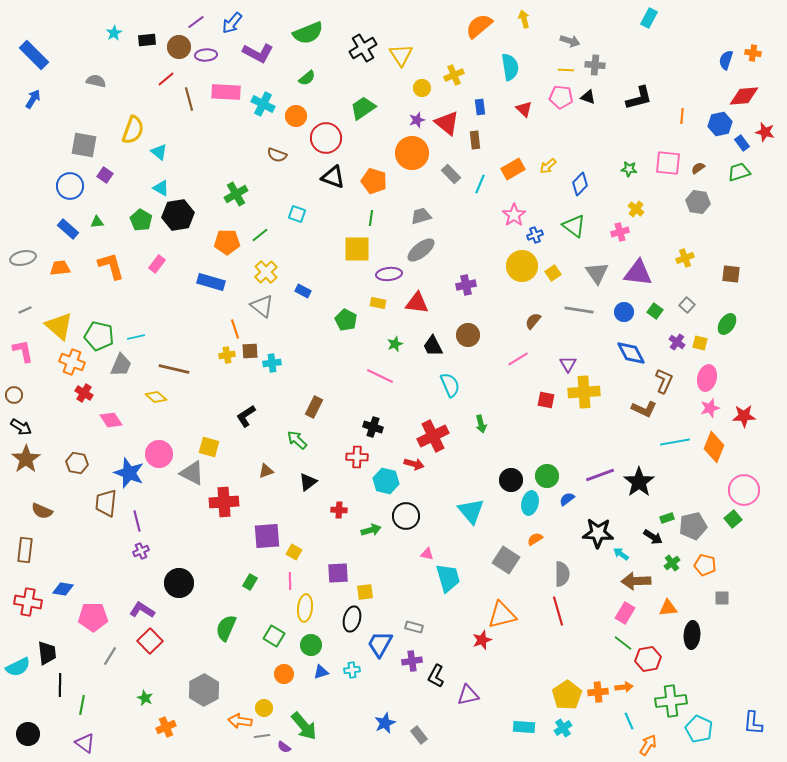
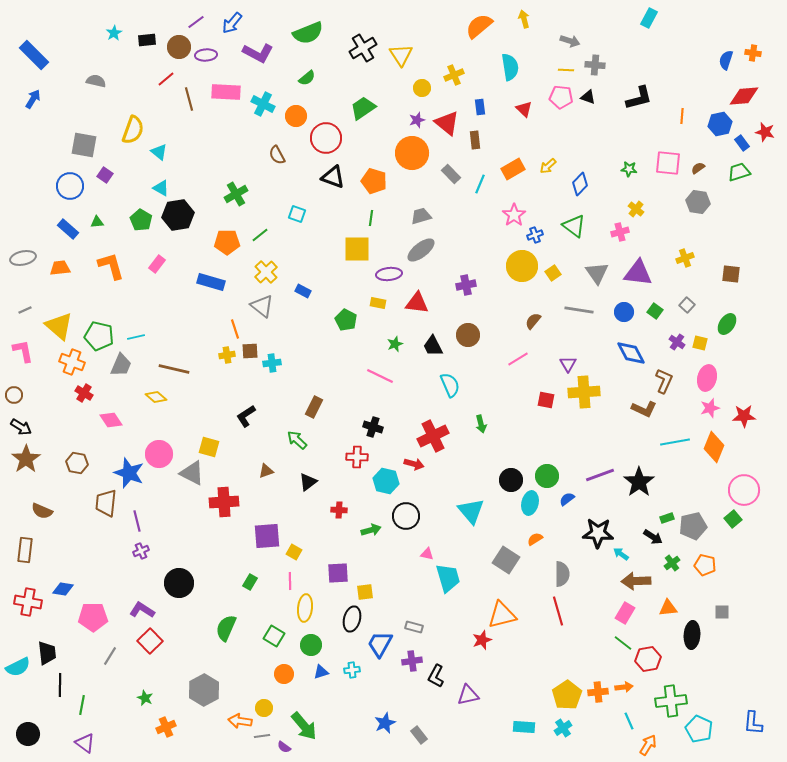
brown semicircle at (277, 155): rotated 42 degrees clockwise
gray square at (722, 598): moved 14 px down
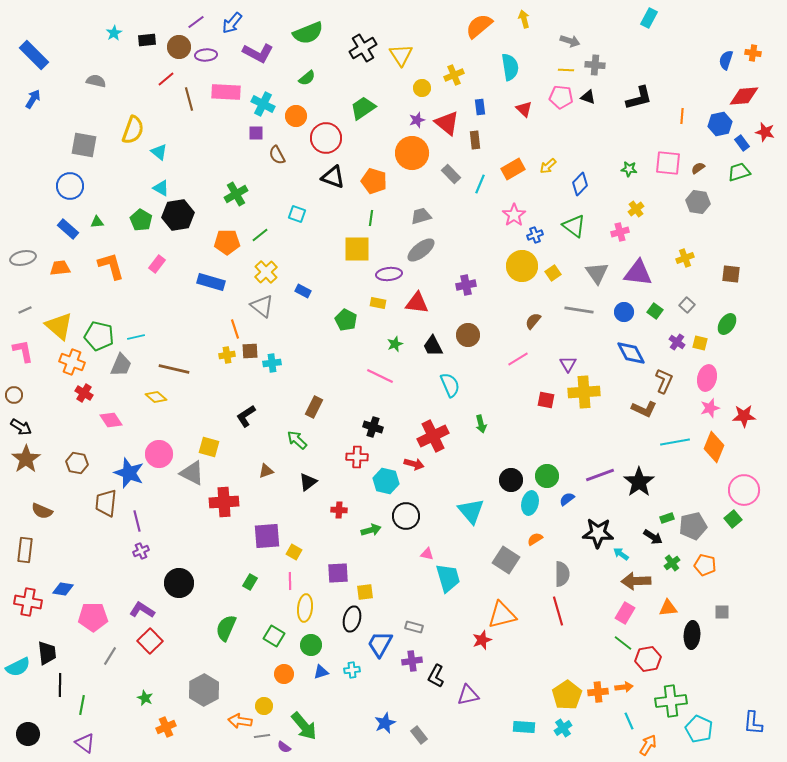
purple square at (105, 175): moved 151 px right, 42 px up; rotated 35 degrees counterclockwise
yellow cross at (636, 209): rotated 14 degrees clockwise
yellow circle at (264, 708): moved 2 px up
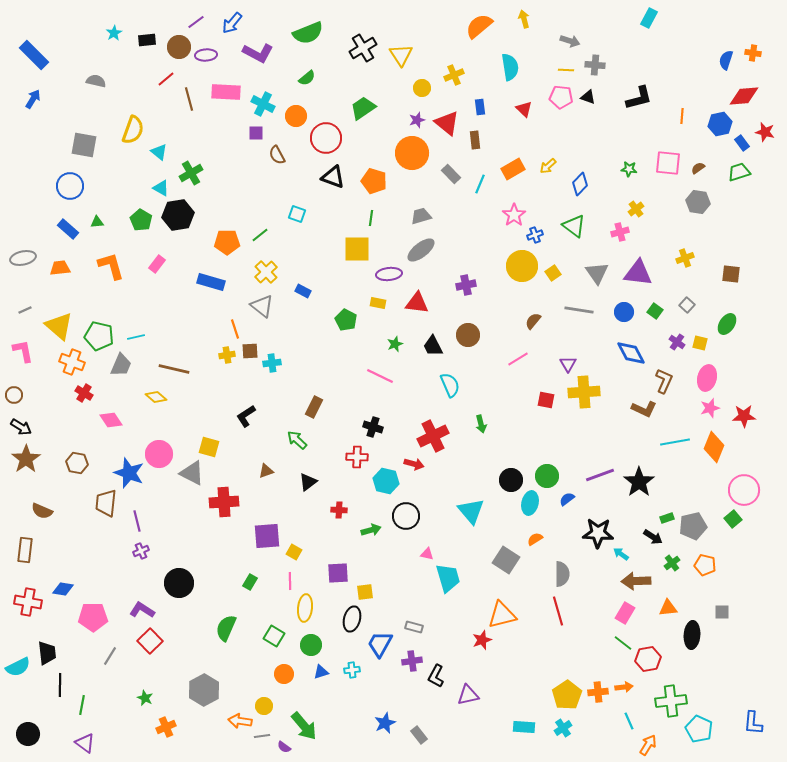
green cross at (236, 194): moved 45 px left, 21 px up
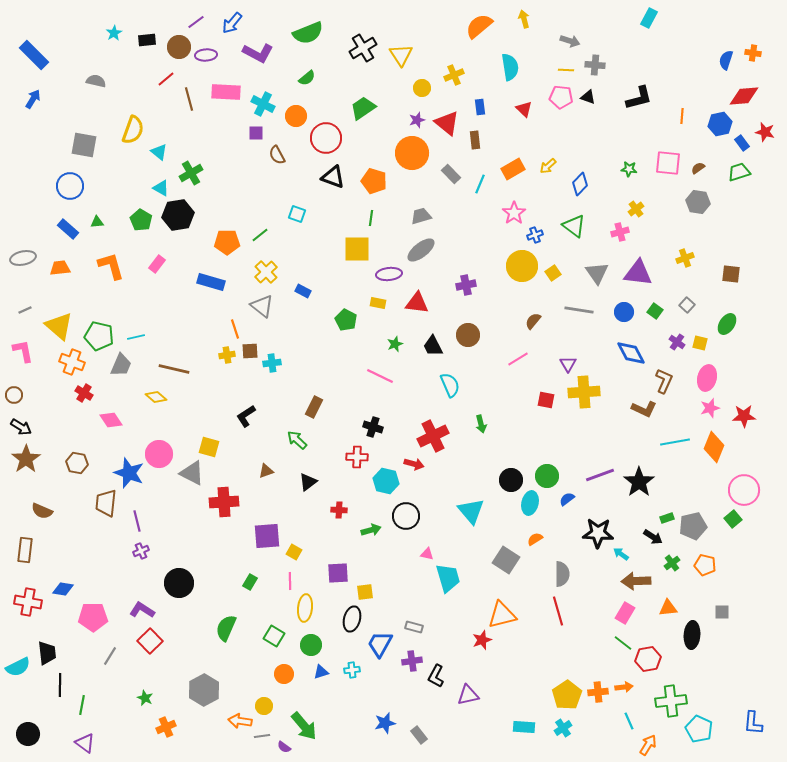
pink star at (514, 215): moved 2 px up
blue star at (385, 723): rotated 10 degrees clockwise
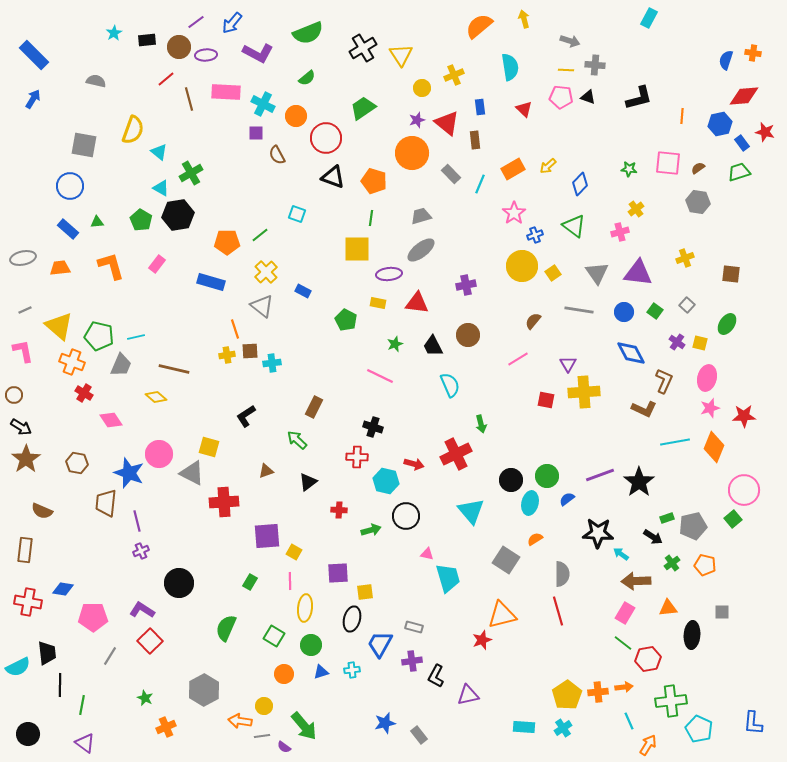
red cross at (433, 436): moved 23 px right, 18 px down
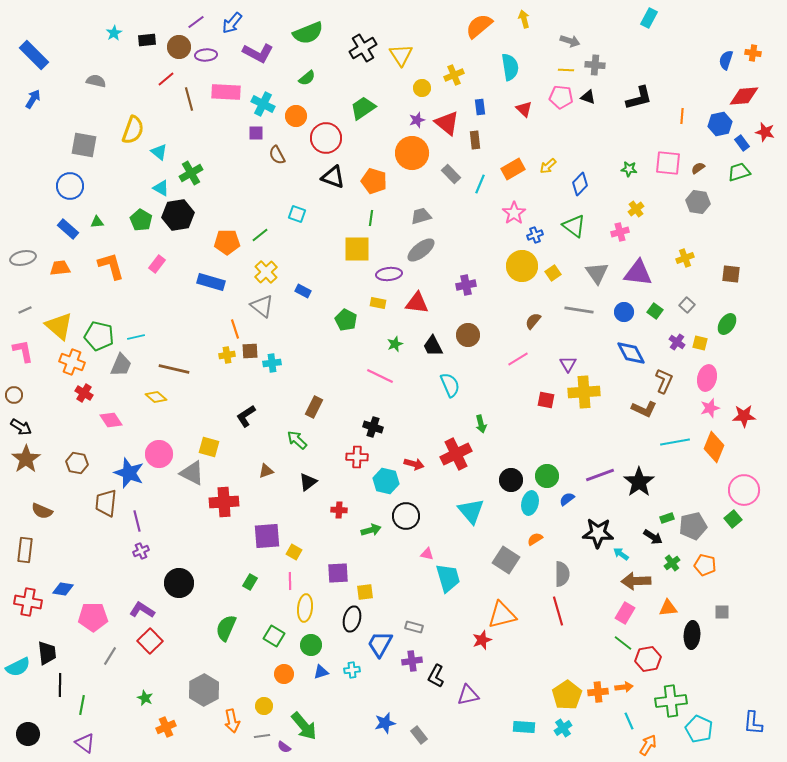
orange arrow at (240, 721): moved 8 px left; rotated 110 degrees counterclockwise
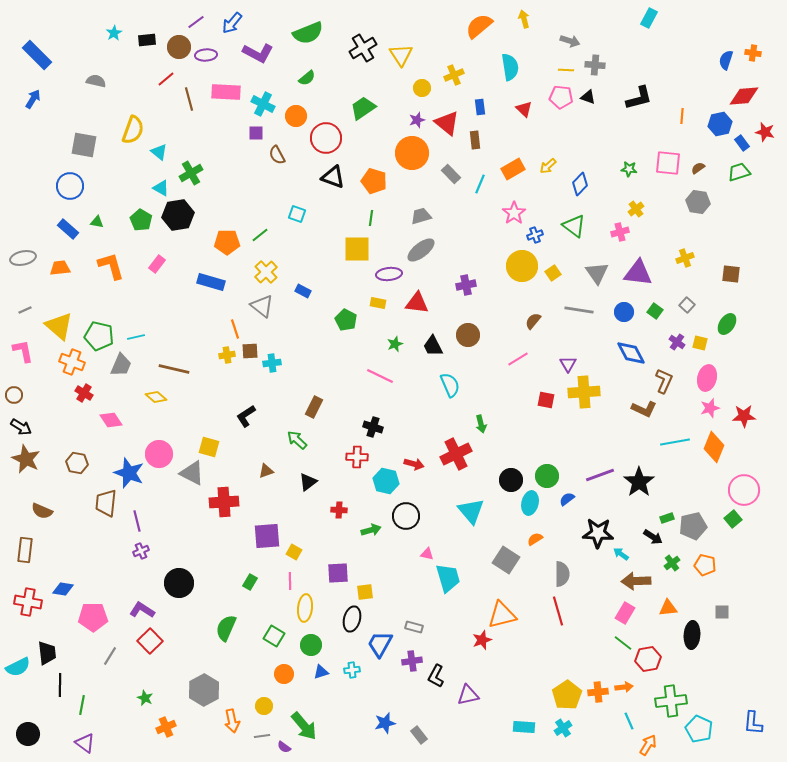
blue rectangle at (34, 55): moved 3 px right
green triangle at (97, 222): rotated 16 degrees clockwise
brown star at (26, 459): rotated 12 degrees counterclockwise
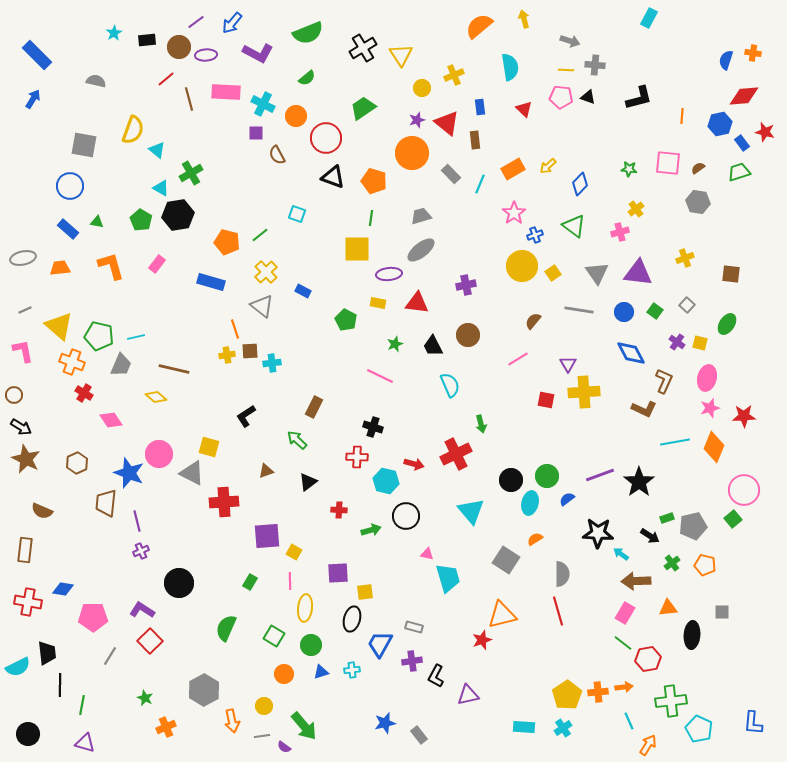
cyan triangle at (159, 152): moved 2 px left, 2 px up
orange pentagon at (227, 242): rotated 15 degrees clockwise
brown hexagon at (77, 463): rotated 25 degrees clockwise
black arrow at (653, 537): moved 3 px left, 1 px up
purple triangle at (85, 743): rotated 20 degrees counterclockwise
